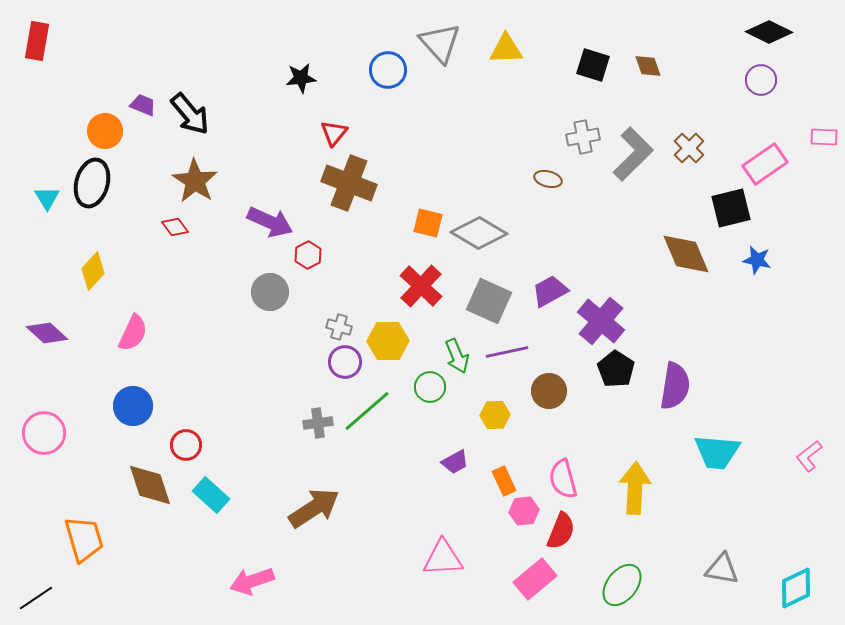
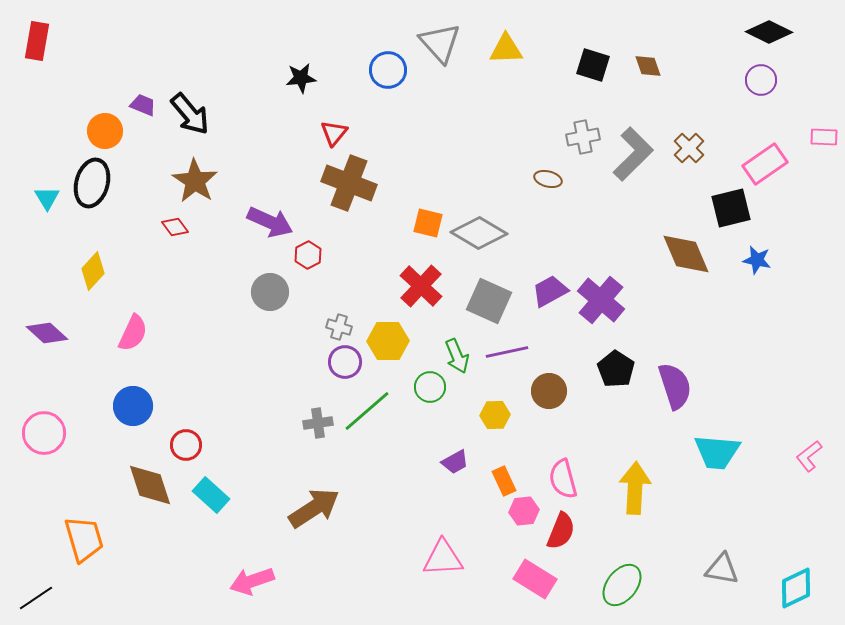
purple cross at (601, 321): moved 21 px up
purple semicircle at (675, 386): rotated 27 degrees counterclockwise
pink rectangle at (535, 579): rotated 72 degrees clockwise
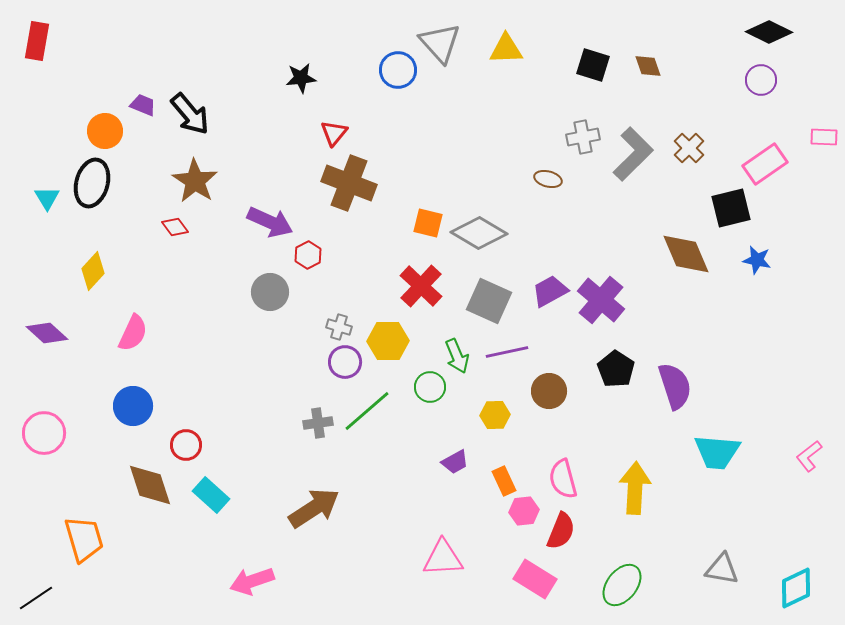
blue circle at (388, 70): moved 10 px right
